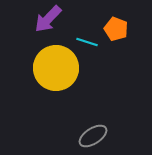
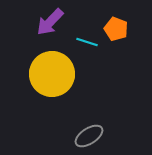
purple arrow: moved 2 px right, 3 px down
yellow circle: moved 4 px left, 6 px down
gray ellipse: moved 4 px left
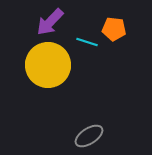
orange pentagon: moved 2 px left; rotated 15 degrees counterclockwise
yellow circle: moved 4 px left, 9 px up
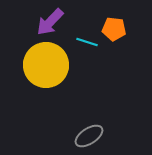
yellow circle: moved 2 px left
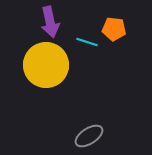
purple arrow: rotated 56 degrees counterclockwise
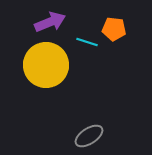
purple arrow: rotated 100 degrees counterclockwise
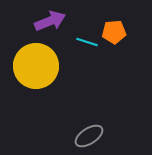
purple arrow: moved 1 px up
orange pentagon: moved 3 px down; rotated 10 degrees counterclockwise
yellow circle: moved 10 px left, 1 px down
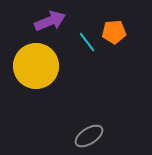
cyan line: rotated 35 degrees clockwise
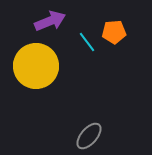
gray ellipse: rotated 16 degrees counterclockwise
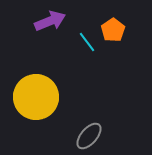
orange pentagon: moved 1 px left, 2 px up; rotated 30 degrees counterclockwise
yellow circle: moved 31 px down
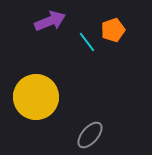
orange pentagon: rotated 15 degrees clockwise
gray ellipse: moved 1 px right, 1 px up
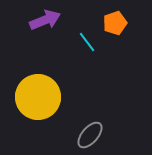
purple arrow: moved 5 px left, 1 px up
orange pentagon: moved 2 px right, 7 px up
yellow circle: moved 2 px right
